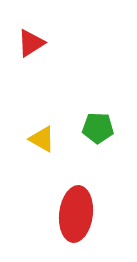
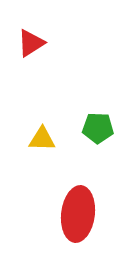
yellow triangle: rotated 28 degrees counterclockwise
red ellipse: moved 2 px right
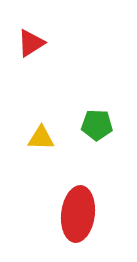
green pentagon: moved 1 px left, 3 px up
yellow triangle: moved 1 px left, 1 px up
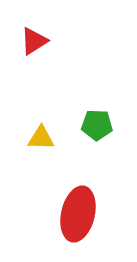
red triangle: moved 3 px right, 2 px up
red ellipse: rotated 6 degrees clockwise
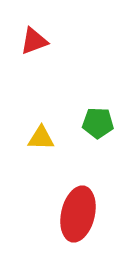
red triangle: rotated 12 degrees clockwise
green pentagon: moved 1 px right, 2 px up
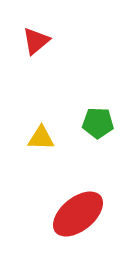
red triangle: moved 2 px right; rotated 20 degrees counterclockwise
red ellipse: rotated 38 degrees clockwise
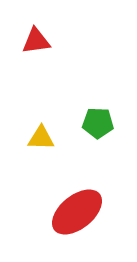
red triangle: rotated 32 degrees clockwise
red ellipse: moved 1 px left, 2 px up
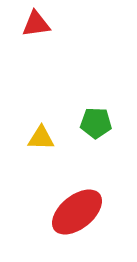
red triangle: moved 17 px up
green pentagon: moved 2 px left
